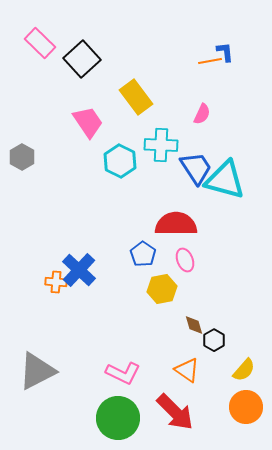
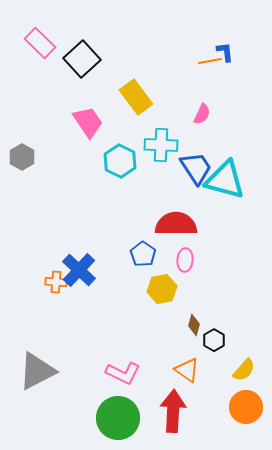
pink ellipse: rotated 25 degrees clockwise
brown diamond: rotated 30 degrees clockwise
red arrow: moved 2 px left, 1 px up; rotated 132 degrees counterclockwise
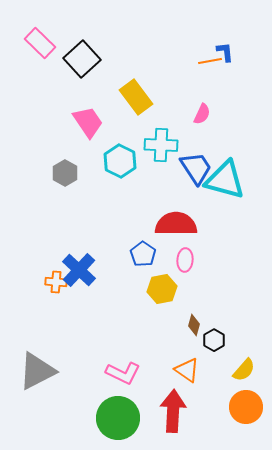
gray hexagon: moved 43 px right, 16 px down
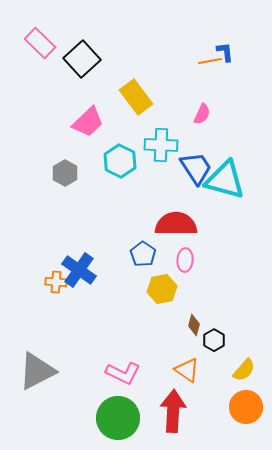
pink trapezoid: rotated 80 degrees clockwise
blue cross: rotated 8 degrees counterclockwise
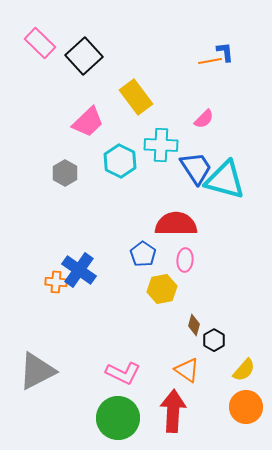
black square: moved 2 px right, 3 px up
pink semicircle: moved 2 px right, 5 px down; rotated 20 degrees clockwise
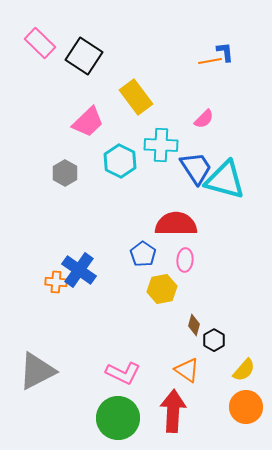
black square: rotated 15 degrees counterclockwise
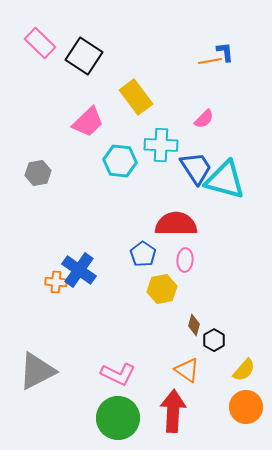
cyan hexagon: rotated 20 degrees counterclockwise
gray hexagon: moved 27 px left; rotated 20 degrees clockwise
pink L-shape: moved 5 px left, 1 px down
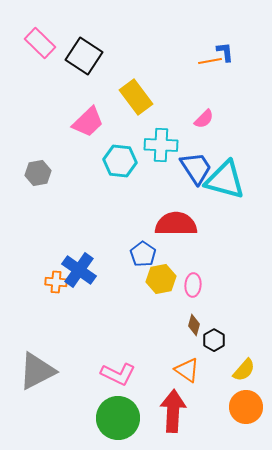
pink ellipse: moved 8 px right, 25 px down
yellow hexagon: moved 1 px left, 10 px up
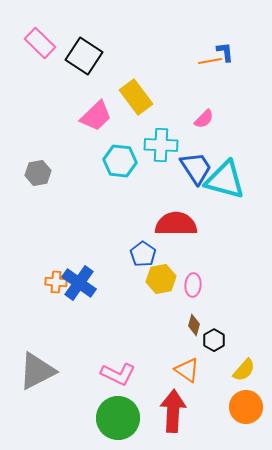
pink trapezoid: moved 8 px right, 6 px up
blue cross: moved 13 px down
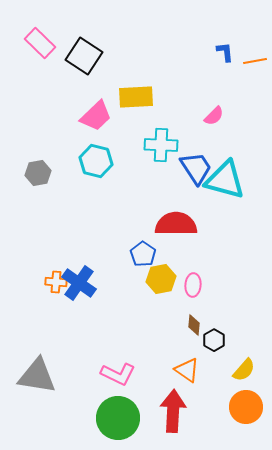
orange line: moved 45 px right
yellow rectangle: rotated 56 degrees counterclockwise
pink semicircle: moved 10 px right, 3 px up
cyan hexagon: moved 24 px left; rotated 8 degrees clockwise
brown diamond: rotated 10 degrees counterclockwise
gray triangle: moved 5 px down; rotated 36 degrees clockwise
